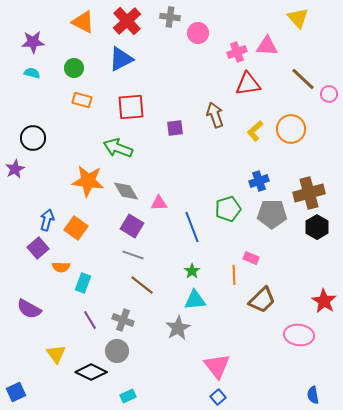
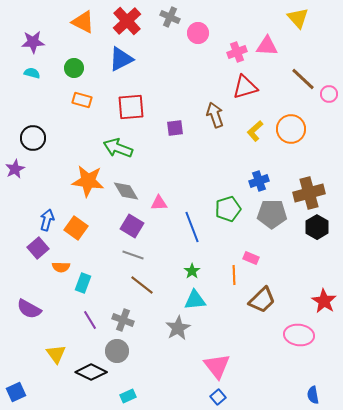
gray cross at (170, 17): rotated 18 degrees clockwise
red triangle at (248, 84): moved 3 px left, 3 px down; rotated 8 degrees counterclockwise
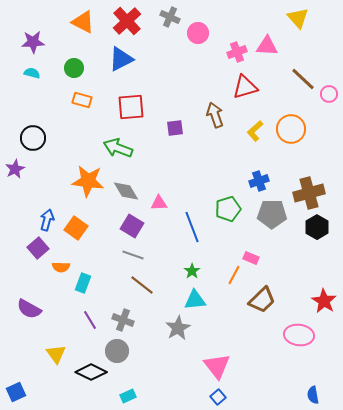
orange line at (234, 275): rotated 30 degrees clockwise
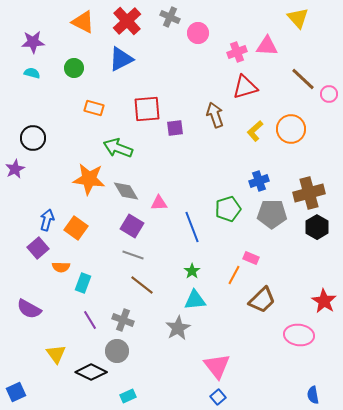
orange rectangle at (82, 100): moved 12 px right, 8 px down
red square at (131, 107): moved 16 px right, 2 px down
orange star at (88, 181): moved 1 px right, 2 px up
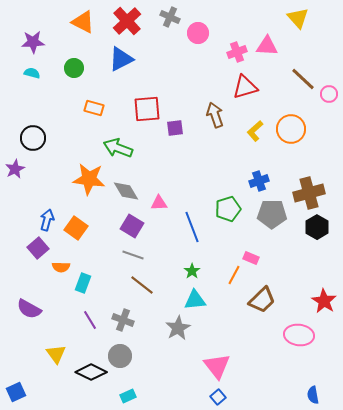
gray circle at (117, 351): moved 3 px right, 5 px down
